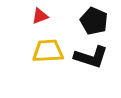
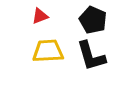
black pentagon: moved 1 px left, 1 px up
black L-shape: moved 1 px up; rotated 56 degrees clockwise
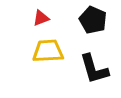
red triangle: moved 1 px right, 2 px down
black L-shape: moved 3 px right, 13 px down
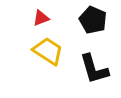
yellow trapezoid: rotated 36 degrees clockwise
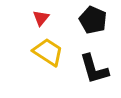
red triangle: rotated 30 degrees counterclockwise
yellow trapezoid: moved 1 px down
